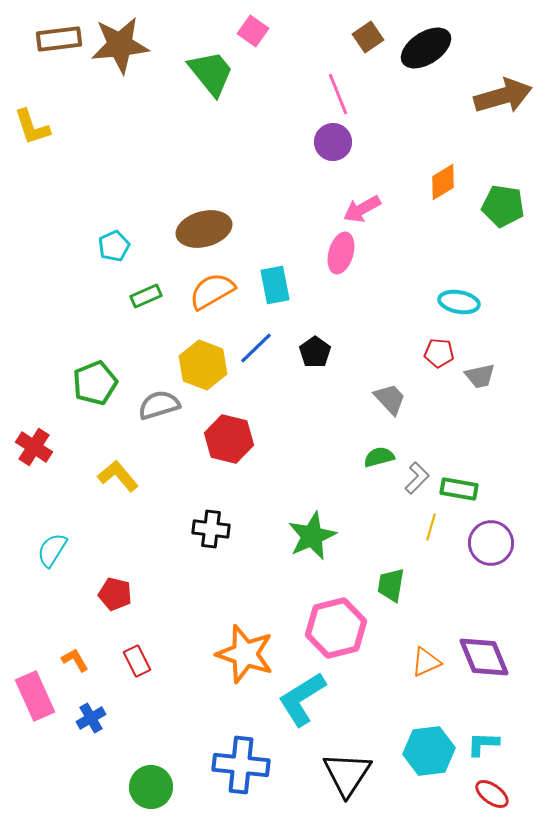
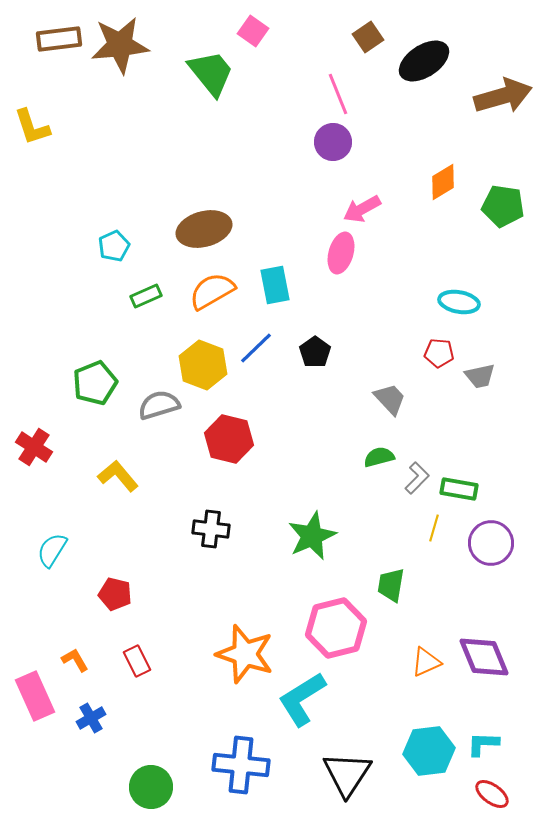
black ellipse at (426, 48): moved 2 px left, 13 px down
yellow line at (431, 527): moved 3 px right, 1 px down
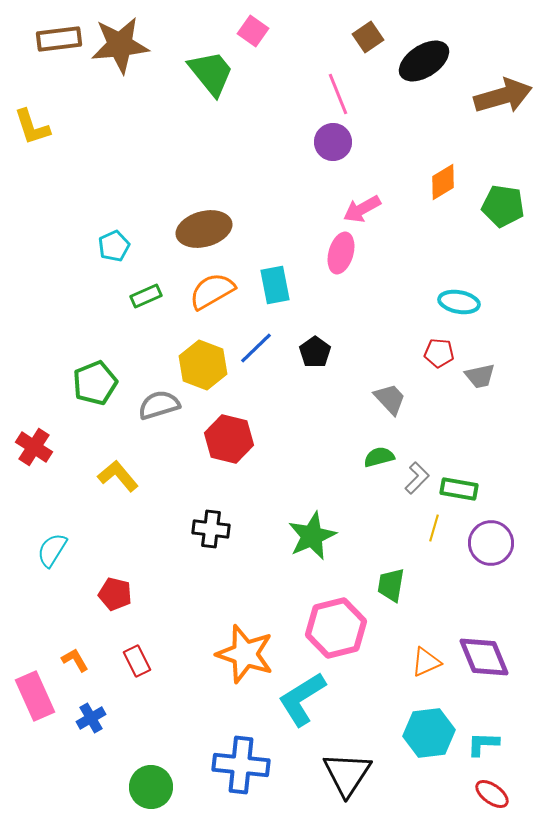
cyan hexagon at (429, 751): moved 18 px up
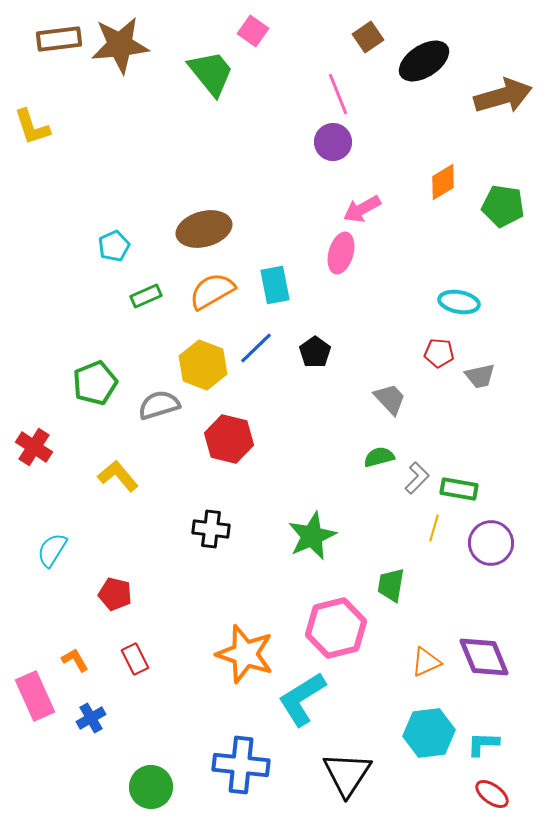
red rectangle at (137, 661): moved 2 px left, 2 px up
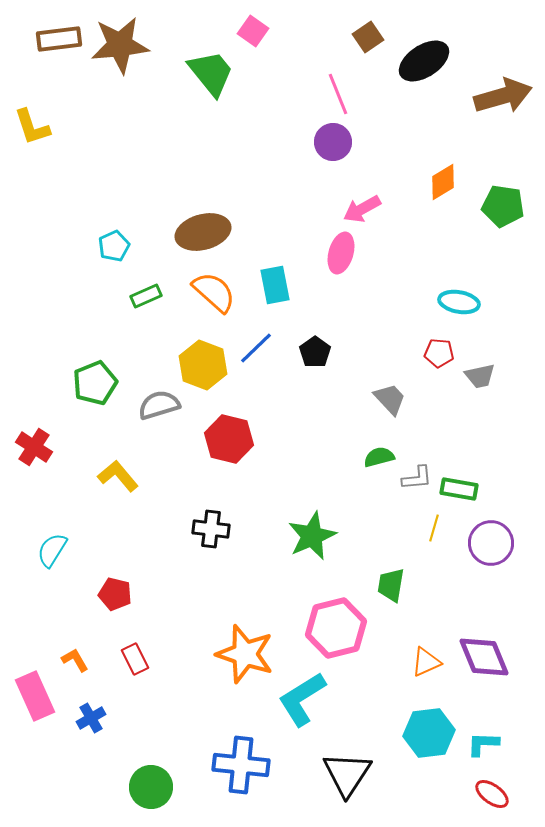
brown ellipse at (204, 229): moved 1 px left, 3 px down
orange semicircle at (212, 291): moved 2 px right, 1 px down; rotated 72 degrees clockwise
gray L-shape at (417, 478): rotated 40 degrees clockwise
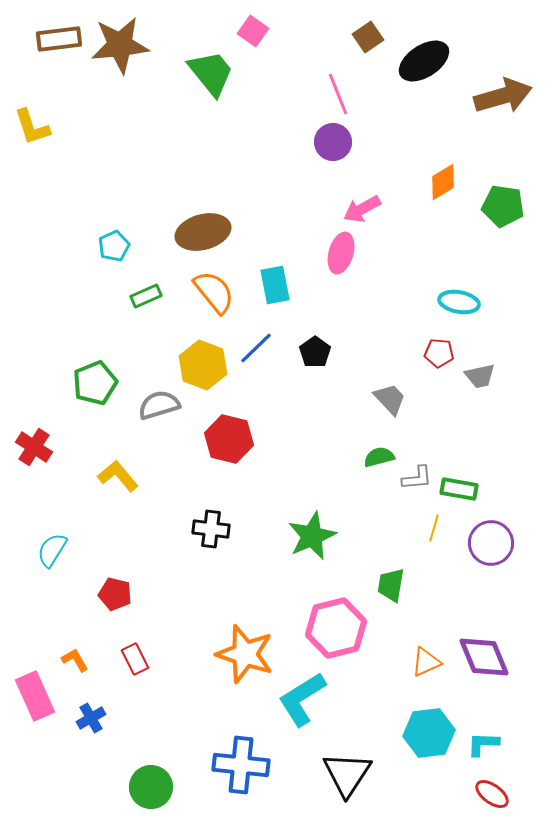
orange semicircle at (214, 292): rotated 9 degrees clockwise
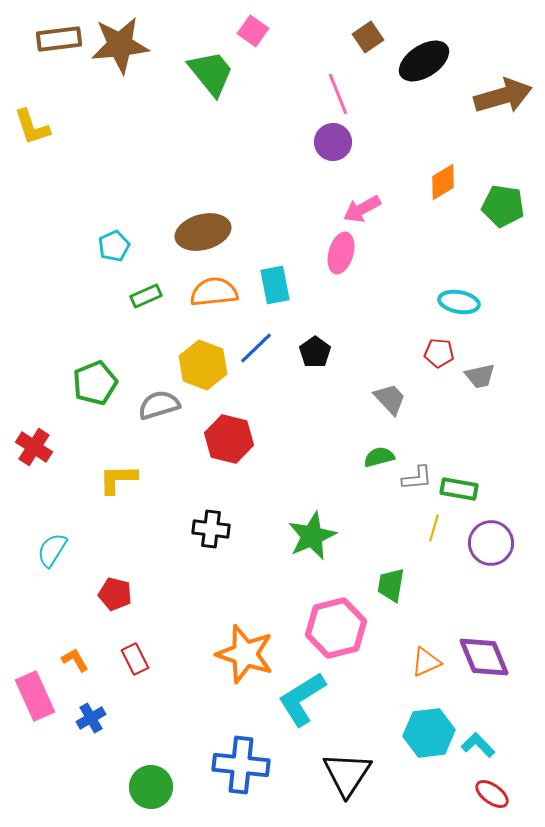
orange semicircle at (214, 292): rotated 57 degrees counterclockwise
yellow L-shape at (118, 476): moved 3 px down; rotated 51 degrees counterclockwise
cyan L-shape at (483, 744): moved 5 px left, 1 px down; rotated 44 degrees clockwise
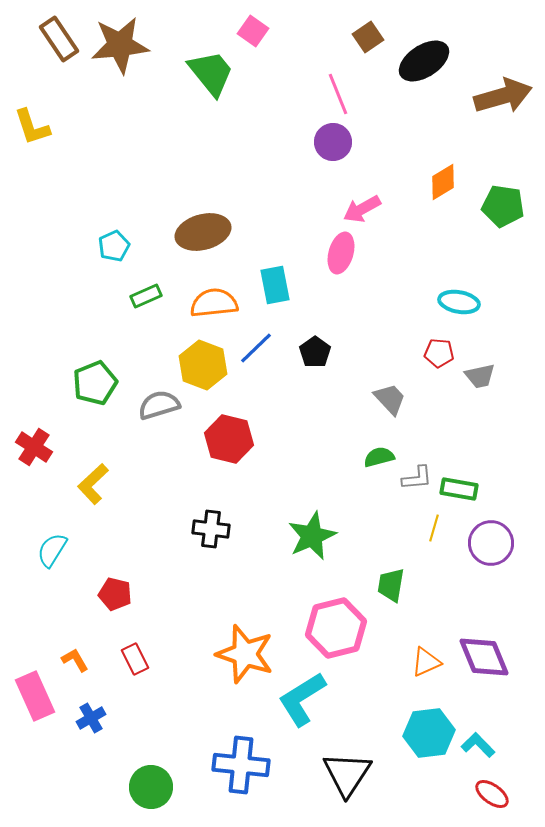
brown rectangle at (59, 39): rotated 63 degrees clockwise
orange semicircle at (214, 292): moved 11 px down
yellow L-shape at (118, 479): moved 25 px left, 5 px down; rotated 42 degrees counterclockwise
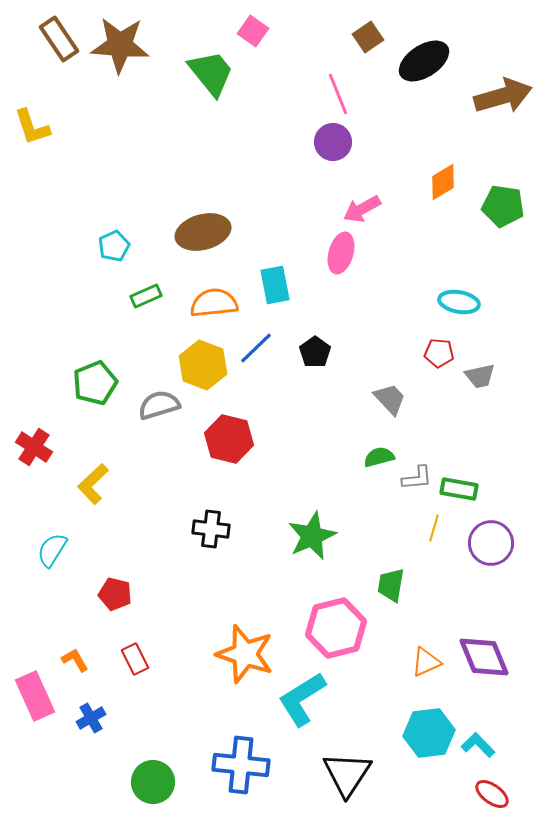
brown star at (120, 45): rotated 10 degrees clockwise
green circle at (151, 787): moved 2 px right, 5 px up
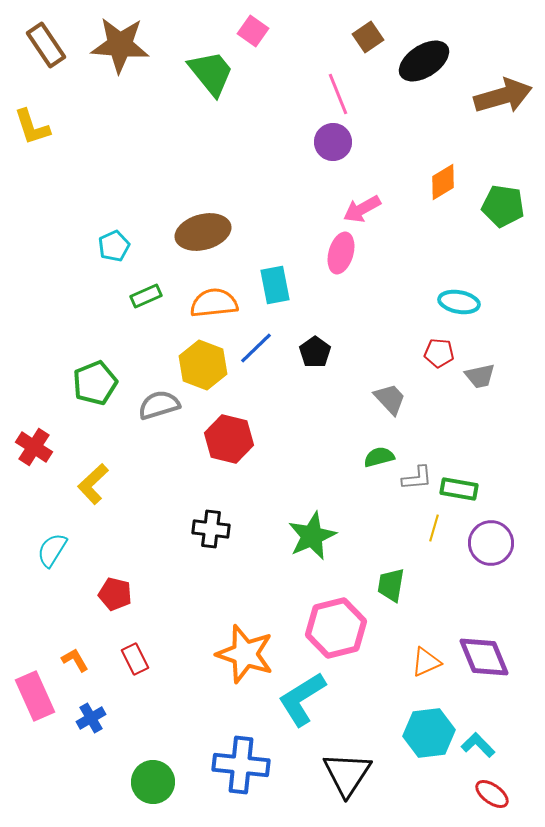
brown rectangle at (59, 39): moved 13 px left, 6 px down
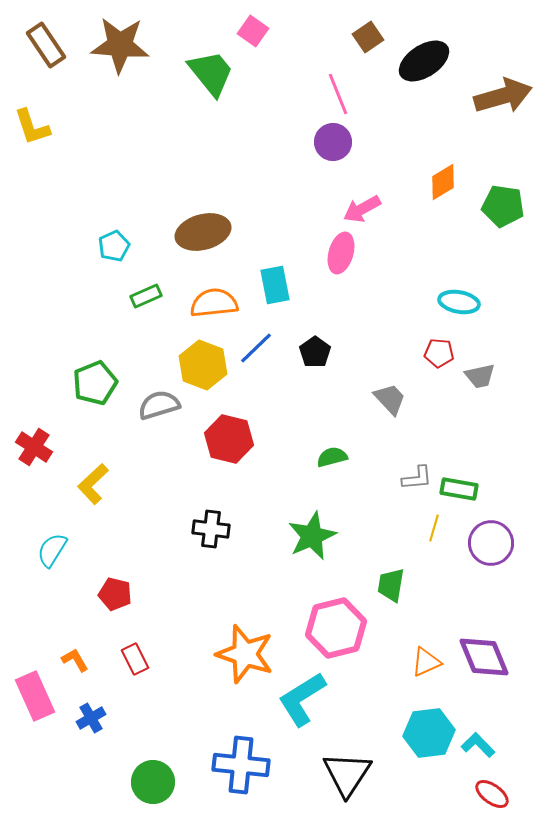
green semicircle at (379, 457): moved 47 px left
